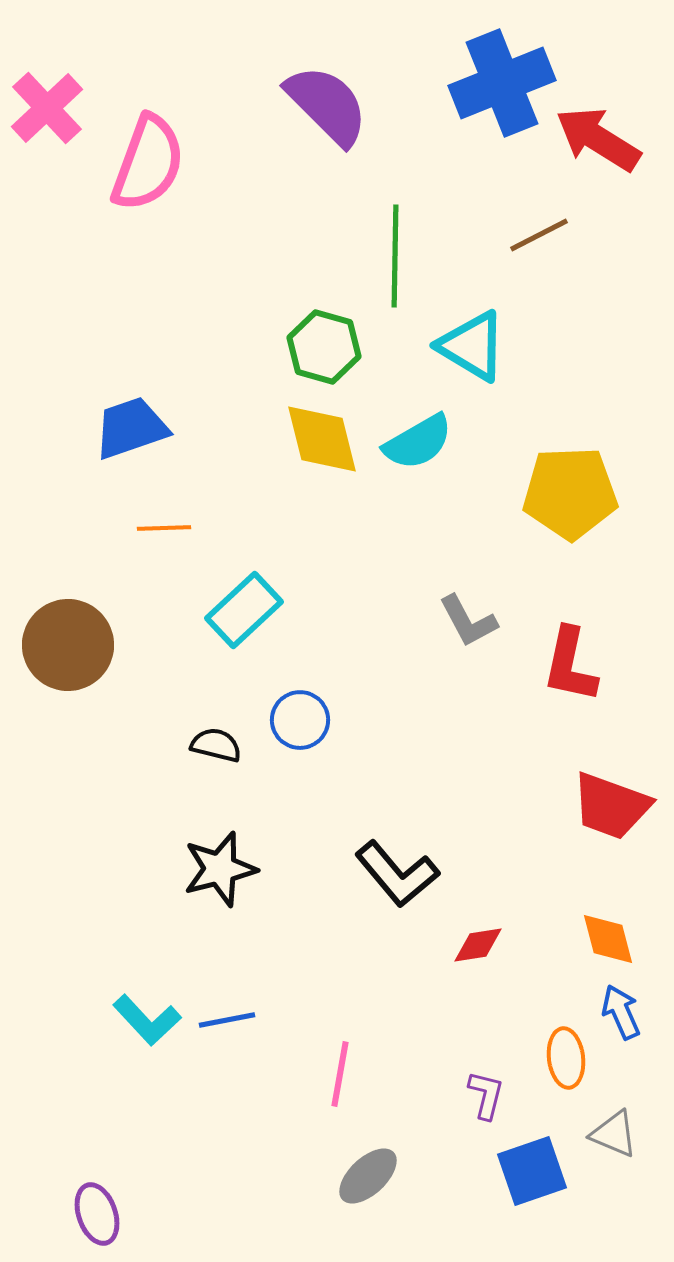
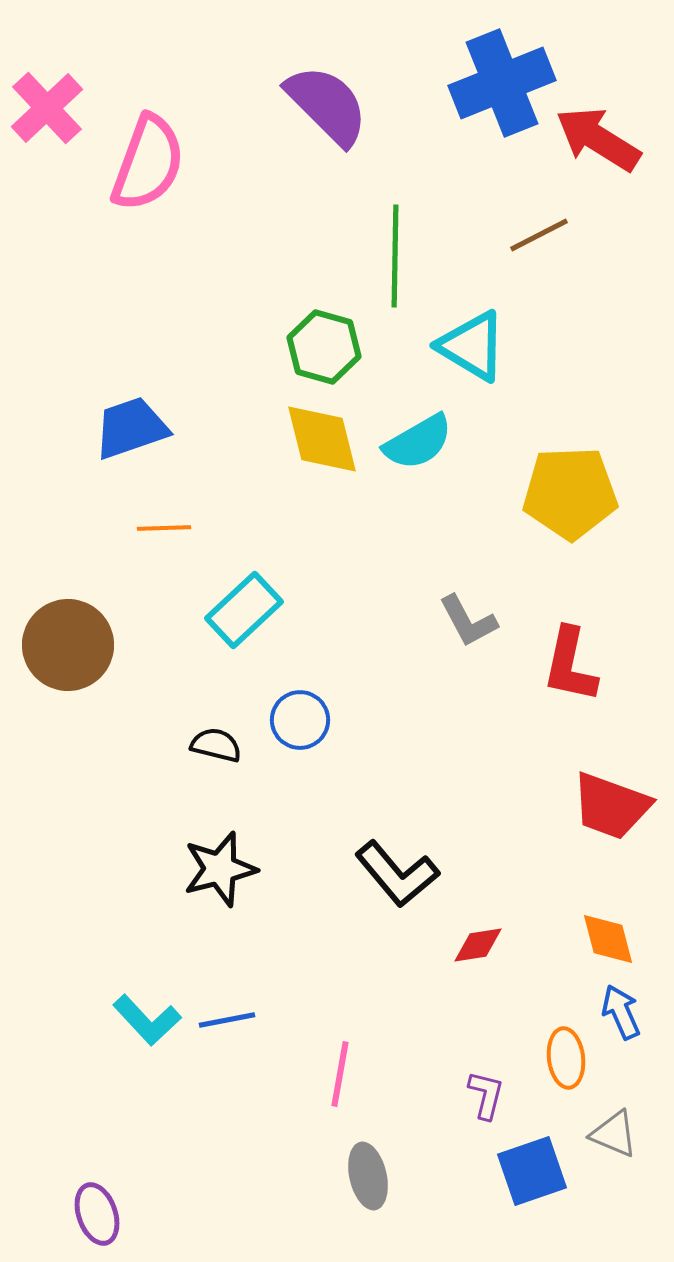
gray ellipse: rotated 60 degrees counterclockwise
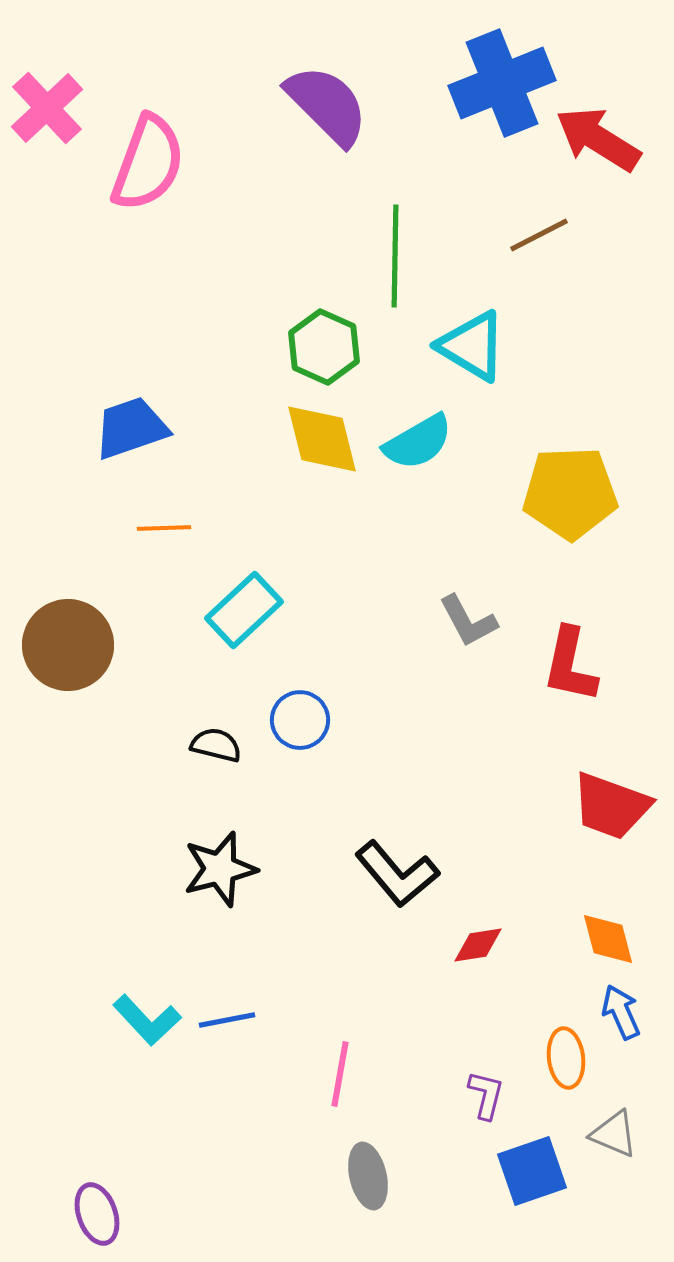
green hexagon: rotated 8 degrees clockwise
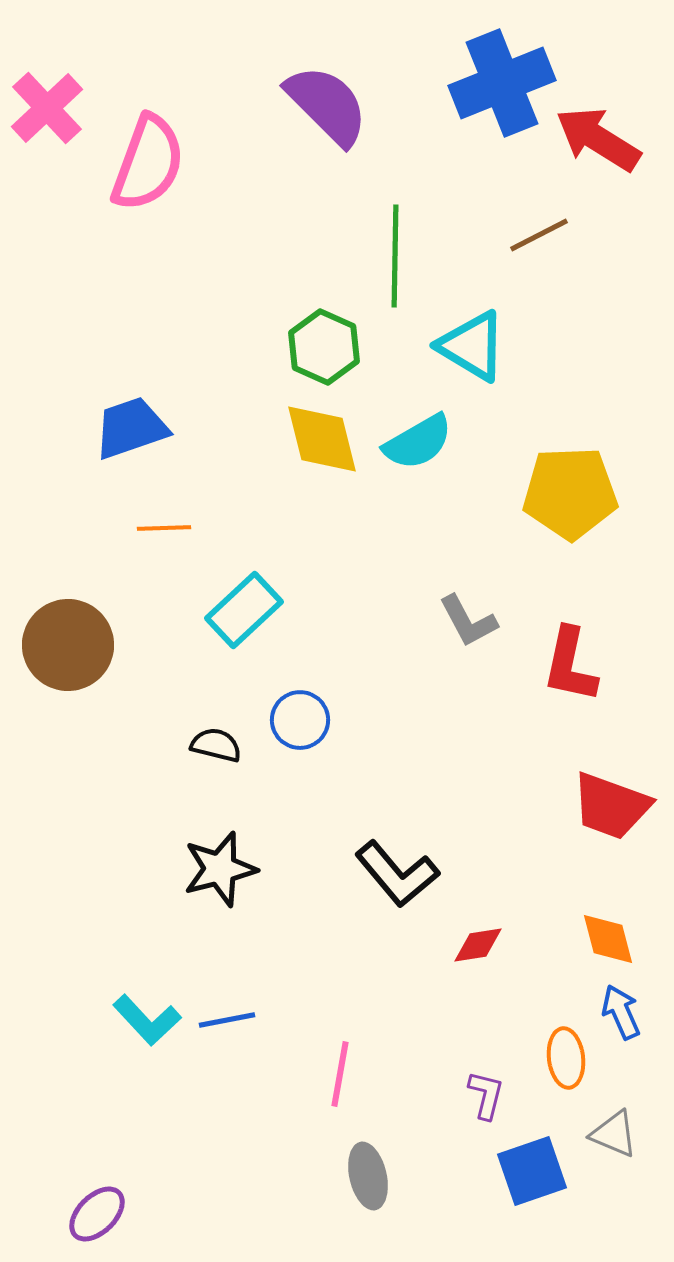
purple ellipse: rotated 64 degrees clockwise
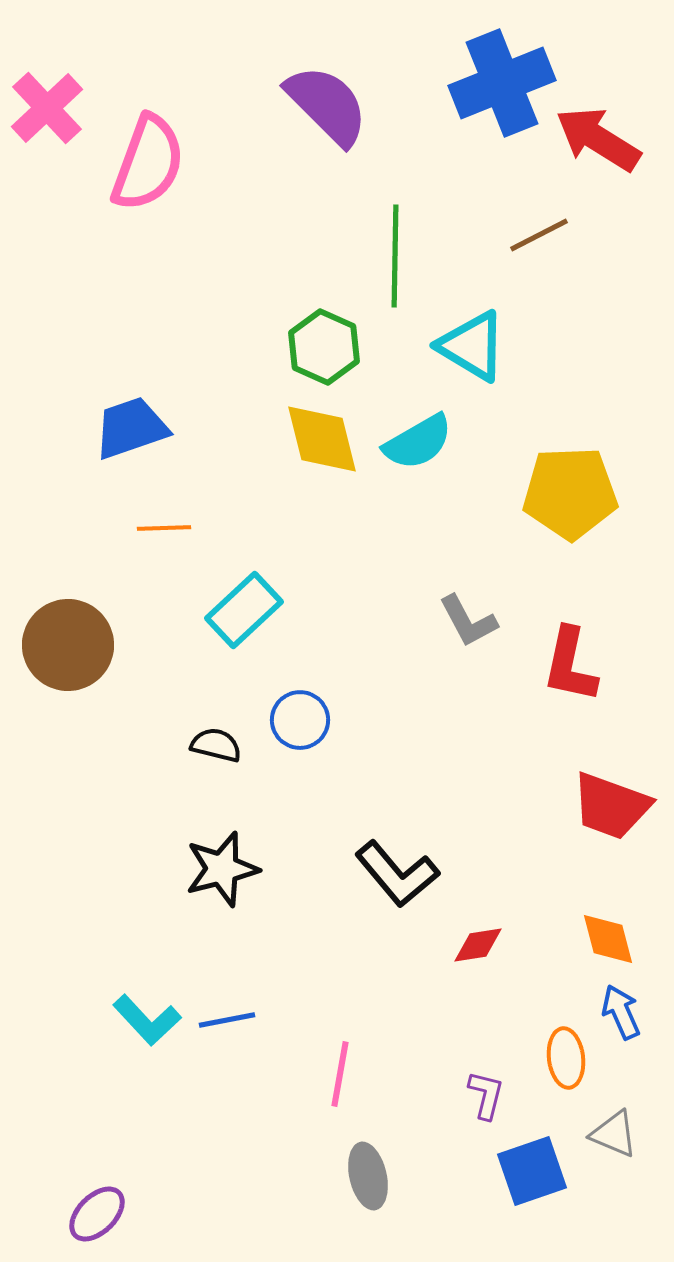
black star: moved 2 px right
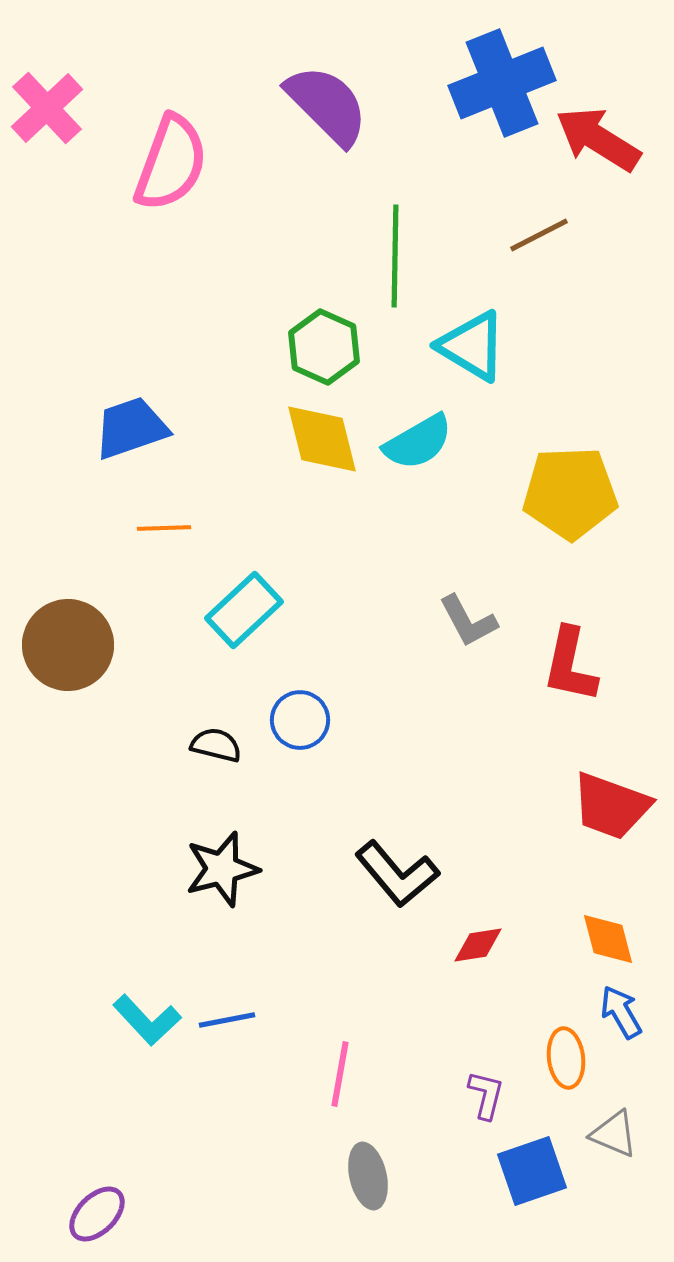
pink semicircle: moved 23 px right
blue arrow: rotated 6 degrees counterclockwise
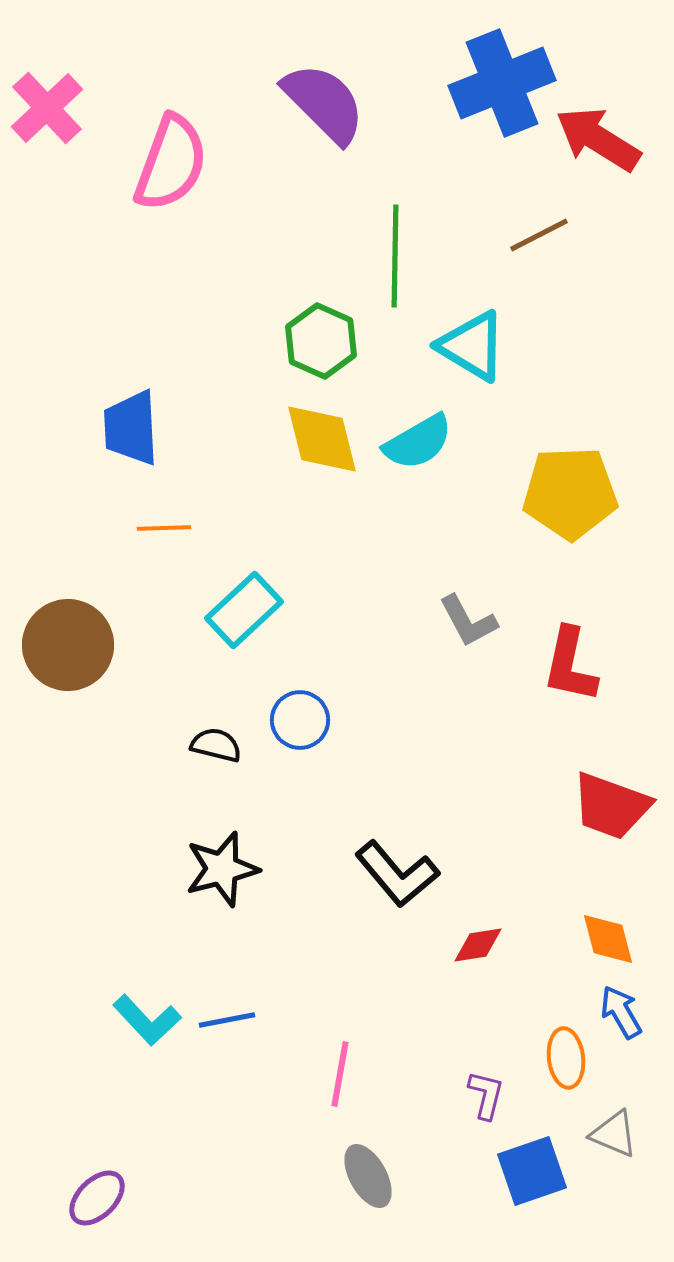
purple semicircle: moved 3 px left, 2 px up
green hexagon: moved 3 px left, 6 px up
blue trapezoid: rotated 74 degrees counterclockwise
gray ellipse: rotated 16 degrees counterclockwise
purple ellipse: moved 16 px up
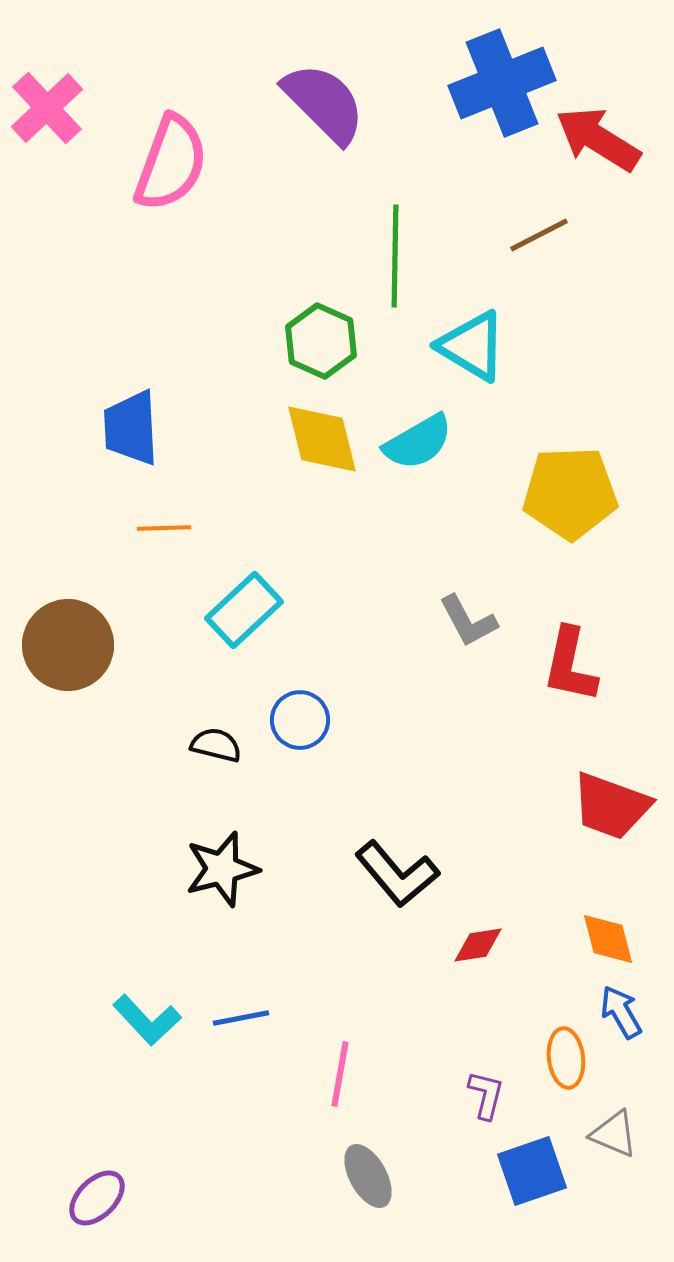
blue line: moved 14 px right, 2 px up
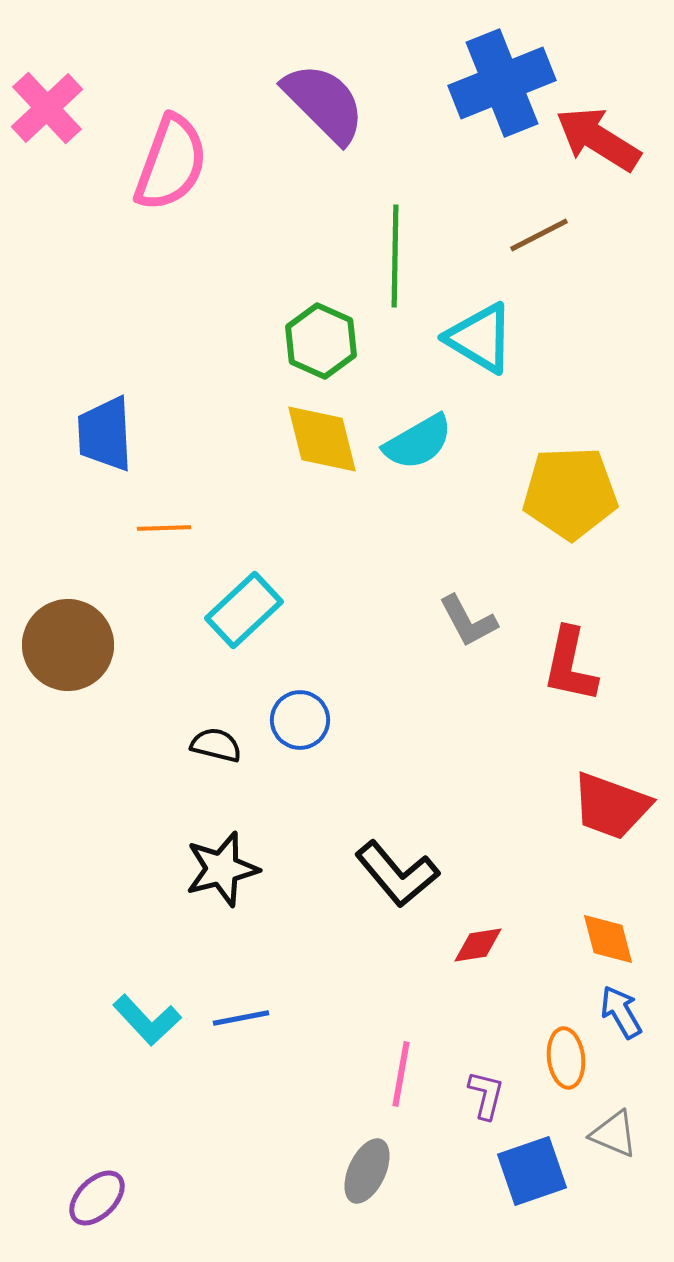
cyan triangle: moved 8 px right, 8 px up
blue trapezoid: moved 26 px left, 6 px down
pink line: moved 61 px right
gray ellipse: moved 1 px left, 5 px up; rotated 54 degrees clockwise
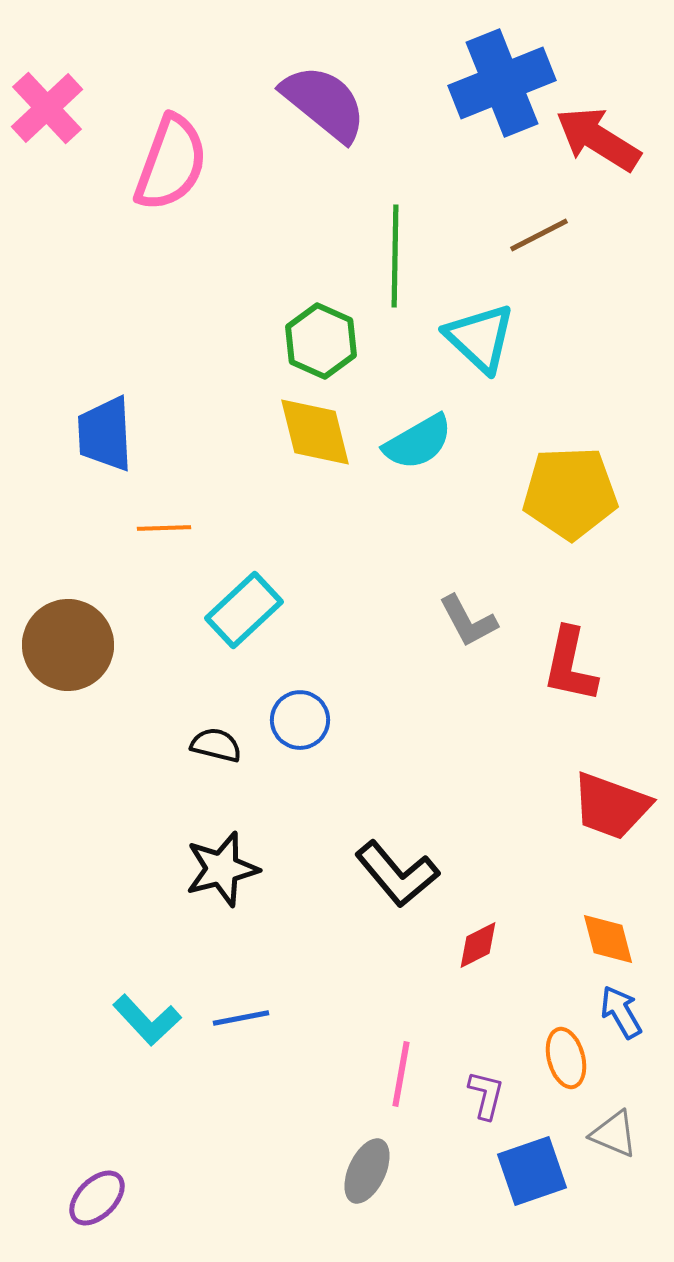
purple semicircle: rotated 6 degrees counterclockwise
cyan triangle: rotated 12 degrees clockwise
yellow diamond: moved 7 px left, 7 px up
red diamond: rotated 18 degrees counterclockwise
orange ellipse: rotated 8 degrees counterclockwise
